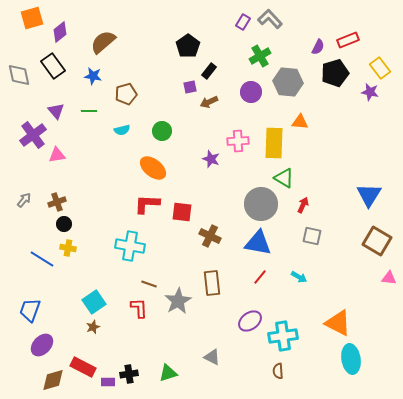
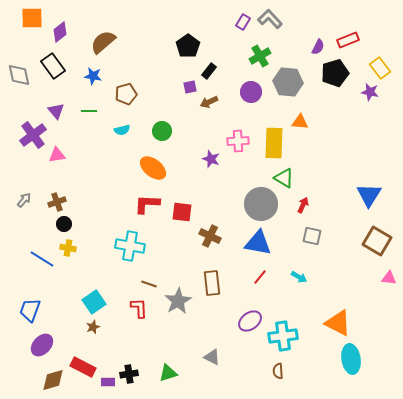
orange square at (32, 18): rotated 15 degrees clockwise
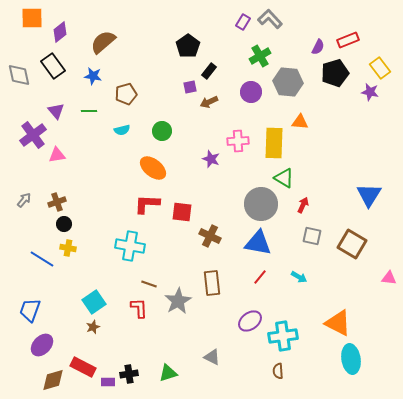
brown square at (377, 241): moved 25 px left, 3 px down
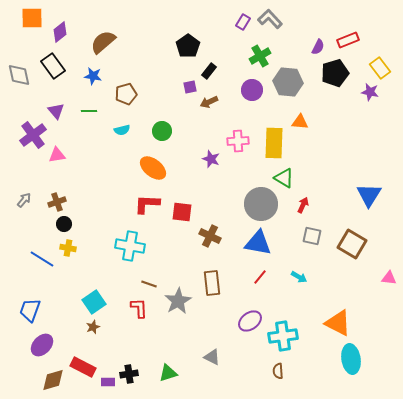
purple circle at (251, 92): moved 1 px right, 2 px up
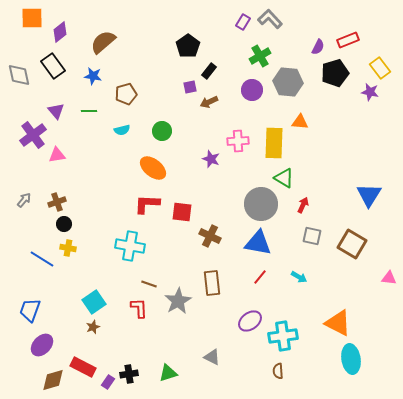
purple rectangle at (108, 382): rotated 56 degrees counterclockwise
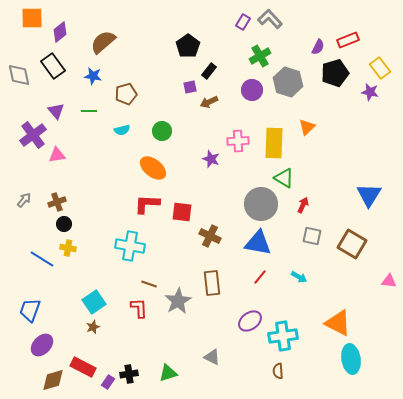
gray hexagon at (288, 82): rotated 12 degrees clockwise
orange triangle at (300, 122): moved 7 px right, 5 px down; rotated 48 degrees counterclockwise
pink triangle at (389, 278): moved 3 px down
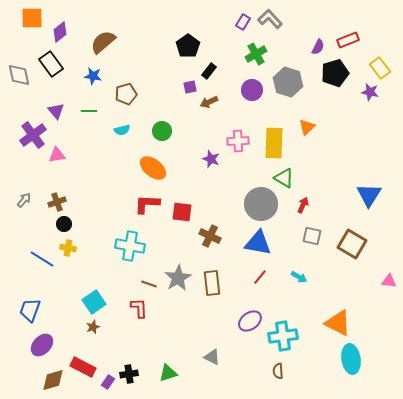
green cross at (260, 56): moved 4 px left, 2 px up
black rectangle at (53, 66): moved 2 px left, 2 px up
gray star at (178, 301): moved 23 px up
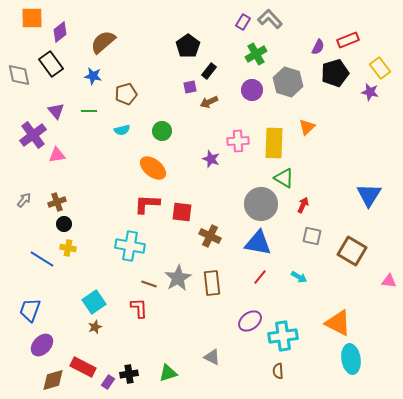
brown square at (352, 244): moved 7 px down
brown star at (93, 327): moved 2 px right
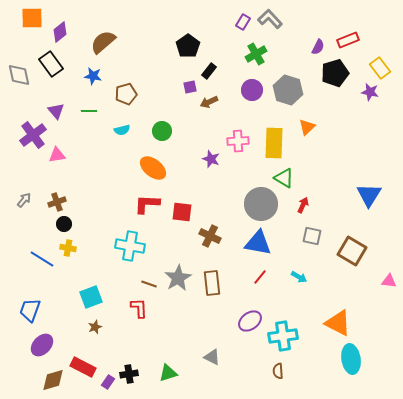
gray hexagon at (288, 82): moved 8 px down
cyan square at (94, 302): moved 3 px left, 5 px up; rotated 15 degrees clockwise
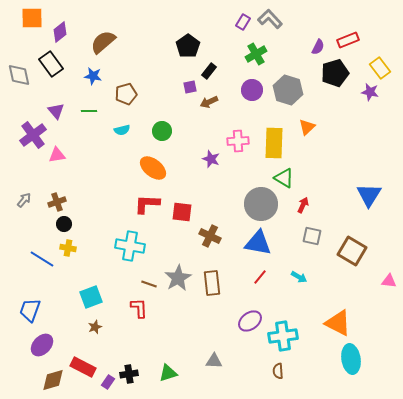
gray triangle at (212, 357): moved 2 px right, 4 px down; rotated 24 degrees counterclockwise
